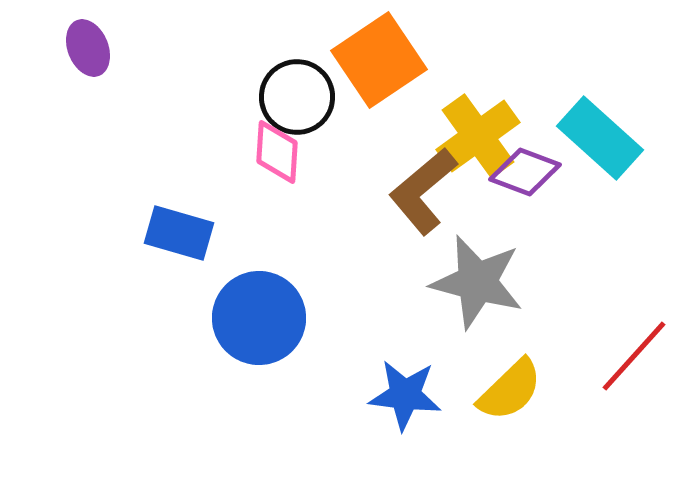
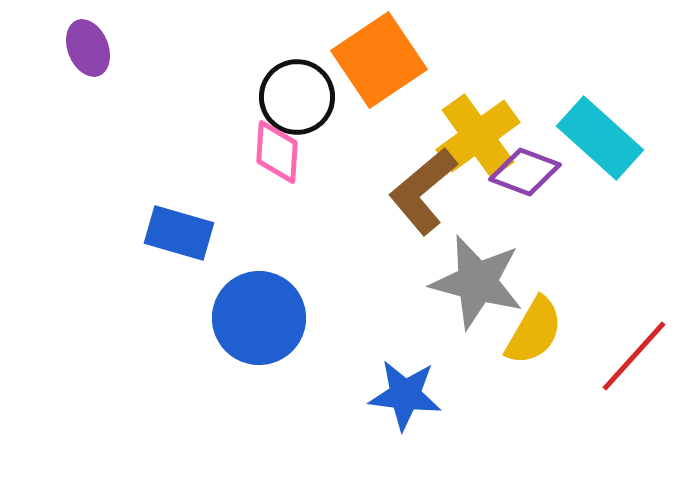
yellow semicircle: moved 24 px right, 59 px up; rotated 16 degrees counterclockwise
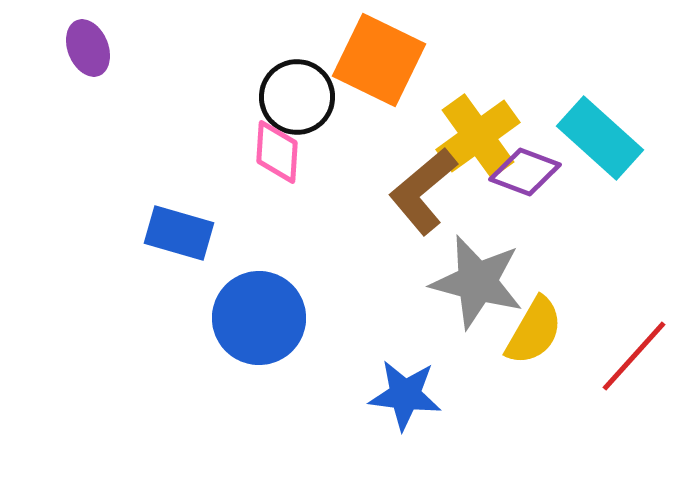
orange square: rotated 30 degrees counterclockwise
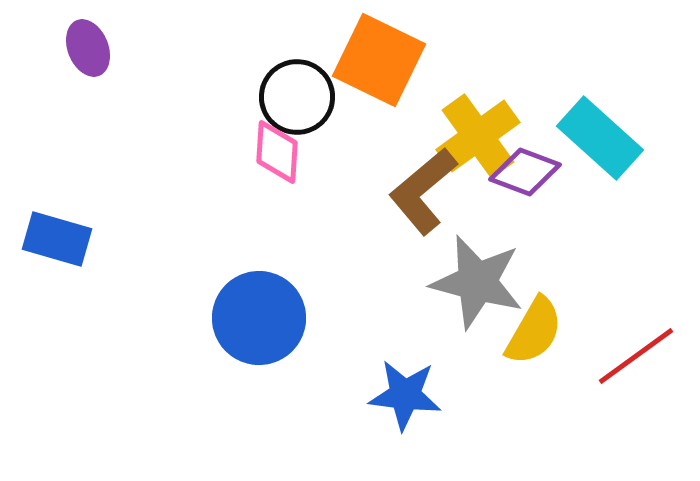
blue rectangle: moved 122 px left, 6 px down
red line: moved 2 px right; rotated 12 degrees clockwise
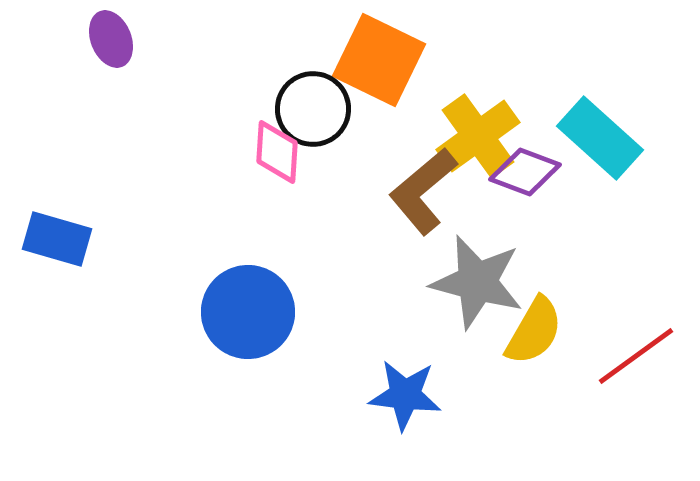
purple ellipse: moved 23 px right, 9 px up
black circle: moved 16 px right, 12 px down
blue circle: moved 11 px left, 6 px up
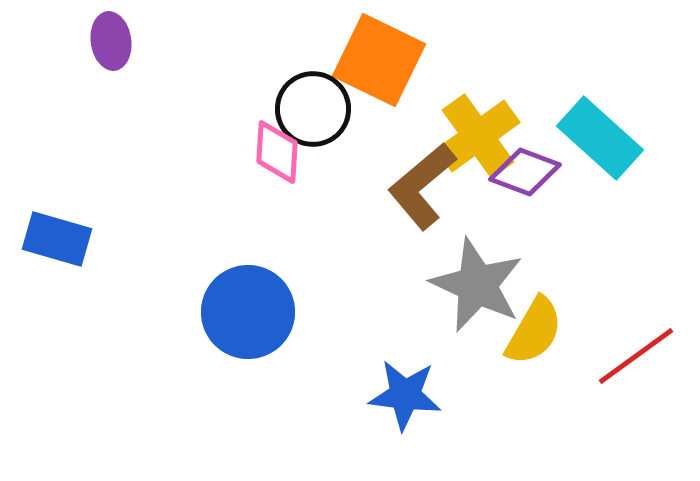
purple ellipse: moved 2 px down; rotated 14 degrees clockwise
brown L-shape: moved 1 px left, 5 px up
gray star: moved 3 px down; rotated 10 degrees clockwise
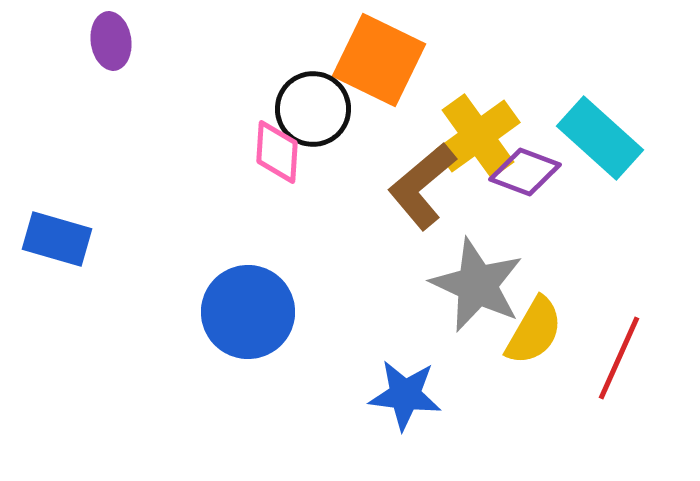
red line: moved 17 px left, 2 px down; rotated 30 degrees counterclockwise
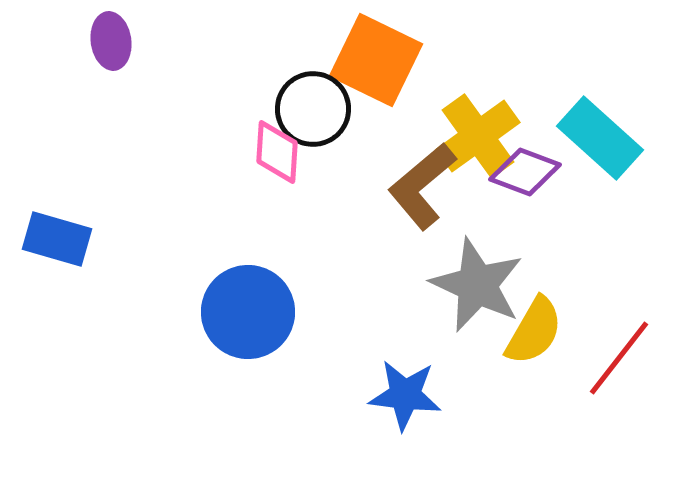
orange square: moved 3 px left
red line: rotated 14 degrees clockwise
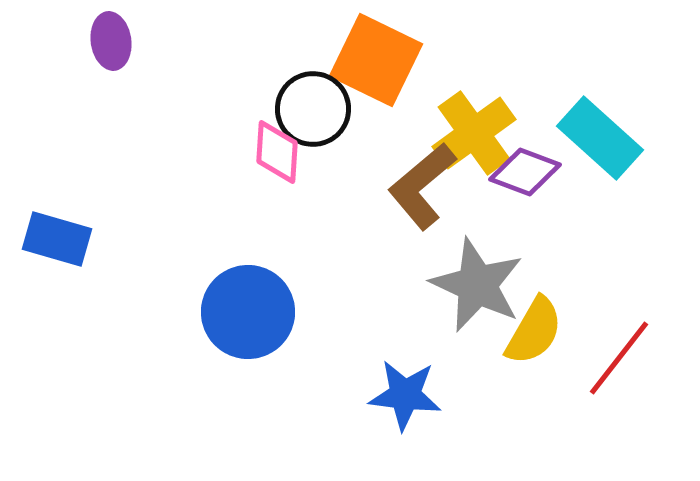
yellow cross: moved 4 px left, 3 px up
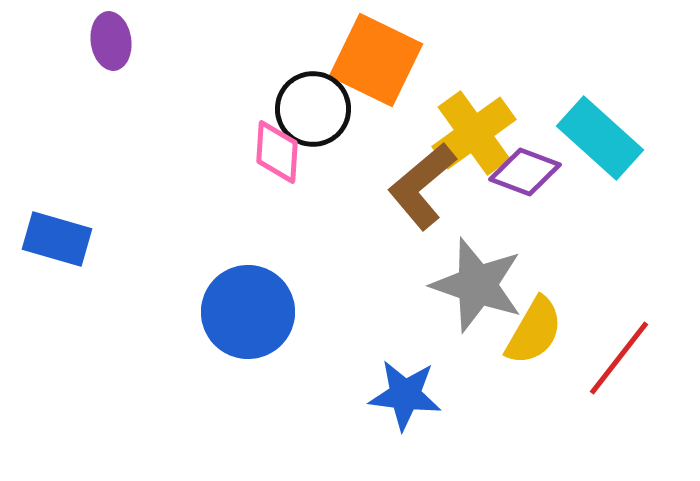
gray star: rotated 6 degrees counterclockwise
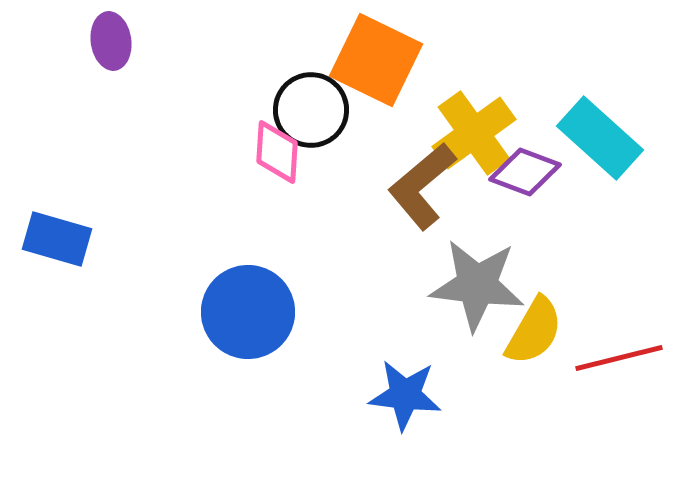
black circle: moved 2 px left, 1 px down
gray star: rotated 12 degrees counterclockwise
red line: rotated 38 degrees clockwise
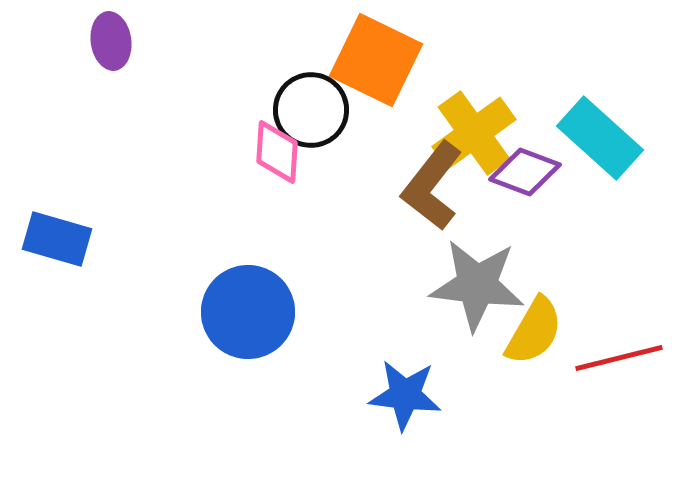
brown L-shape: moved 10 px right; rotated 12 degrees counterclockwise
